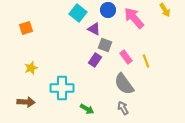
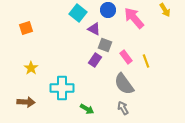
yellow star: rotated 16 degrees counterclockwise
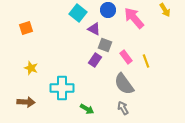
yellow star: rotated 16 degrees counterclockwise
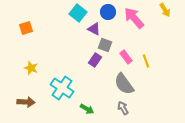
blue circle: moved 2 px down
cyan cross: rotated 35 degrees clockwise
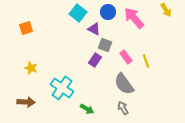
yellow arrow: moved 1 px right
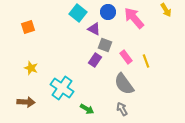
orange square: moved 2 px right, 1 px up
gray arrow: moved 1 px left, 1 px down
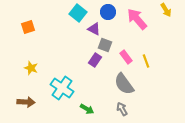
pink arrow: moved 3 px right, 1 px down
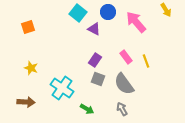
pink arrow: moved 1 px left, 3 px down
gray square: moved 7 px left, 34 px down
